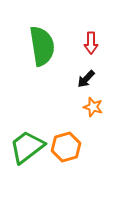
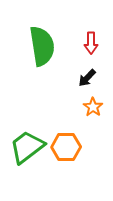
black arrow: moved 1 px right, 1 px up
orange star: rotated 18 degrees clockwise
orange hexagon: rotated 16 degrees clockwise
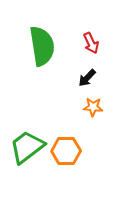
red arrow: rotated 25 degrees counterclockwise
orange star: rotated 30 degrees counterclockwise
orange hexagon: moved 4 px down
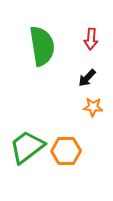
red arrow: moved 4 px up; rotated 30 degrees clockwise
